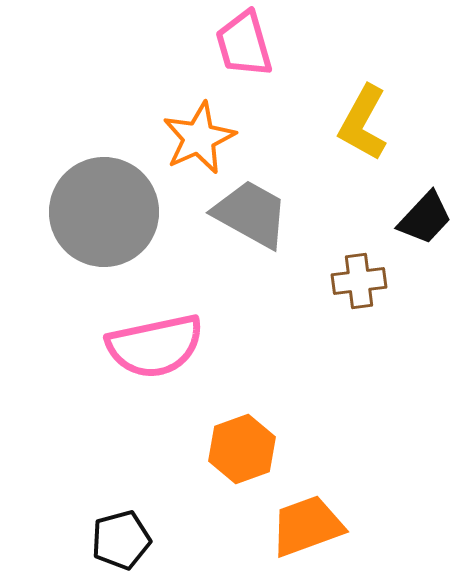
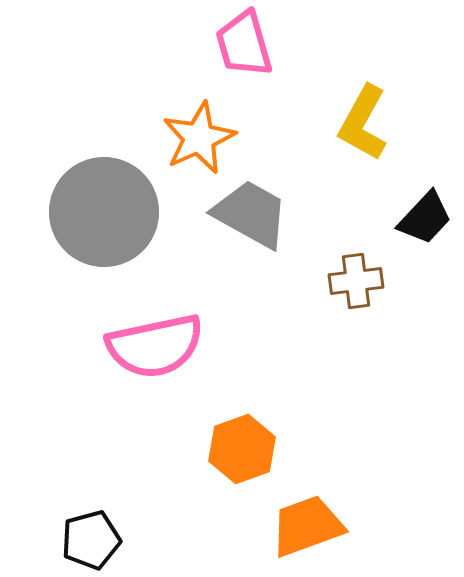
brown cross: moved 3 px left
black pentagon: moved 30 px left
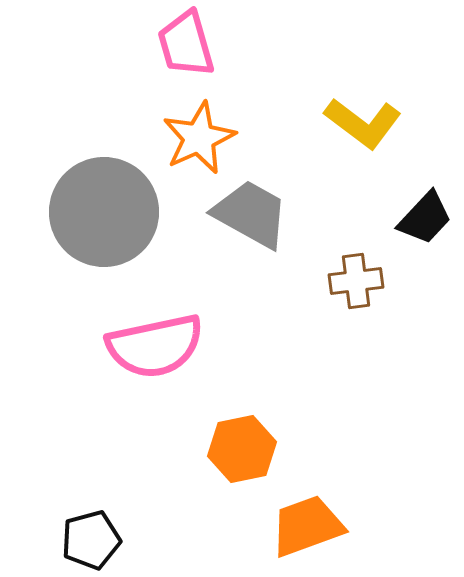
pink trapezoid: moved 58 px left
yellow L-shape: rotated 82 degrees counterclockwise
orange hexagon: rotated 8 degrees clockwise
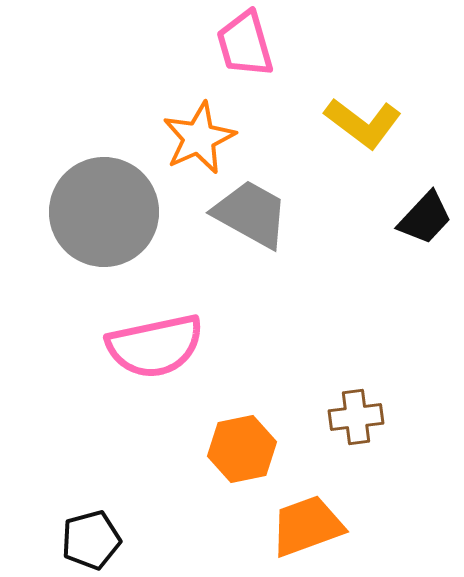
pink trapezoid: moved 59 px right
brown cross: moved 136 px down
